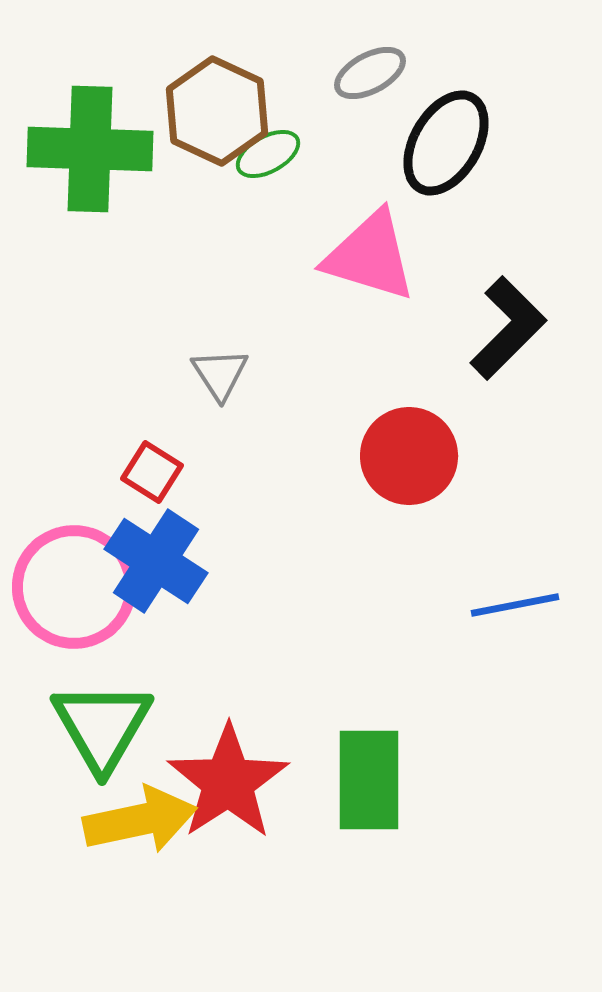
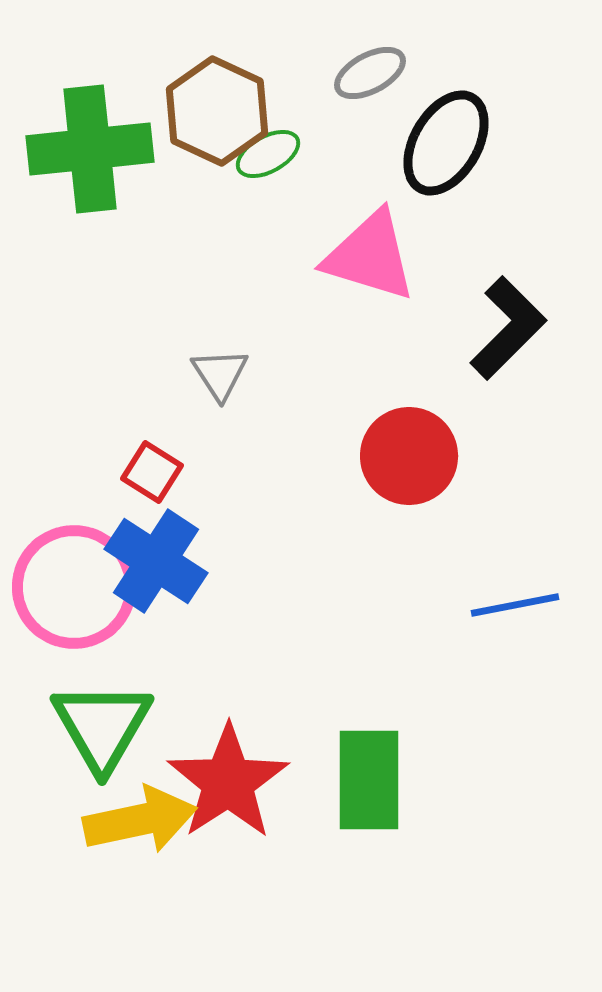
green cross: rotated 8 degrees counterclockwise
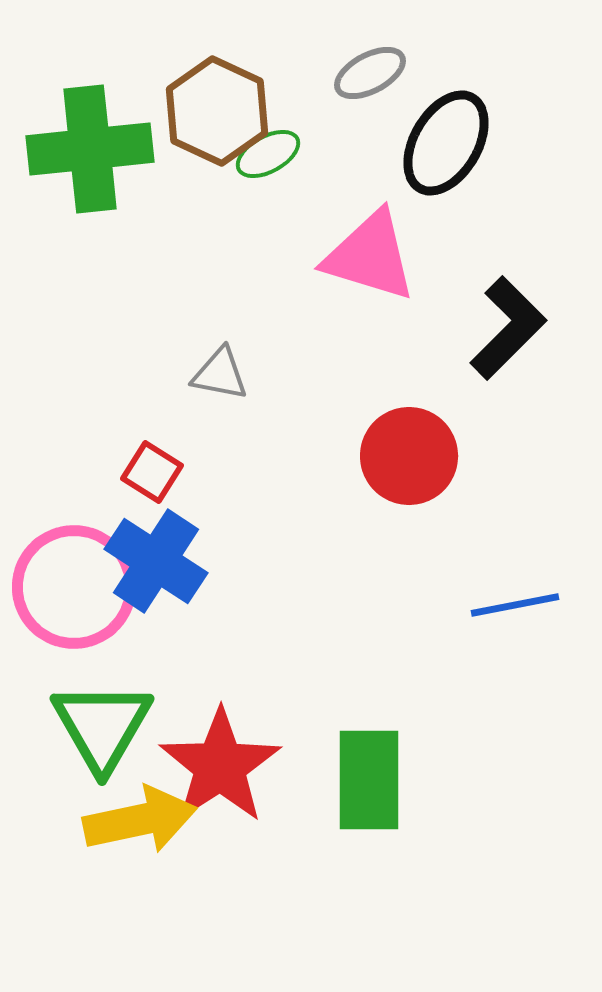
gray triangle: rotated 46 degrees counterclockwise
red star: moved 8 px left, 16 px up
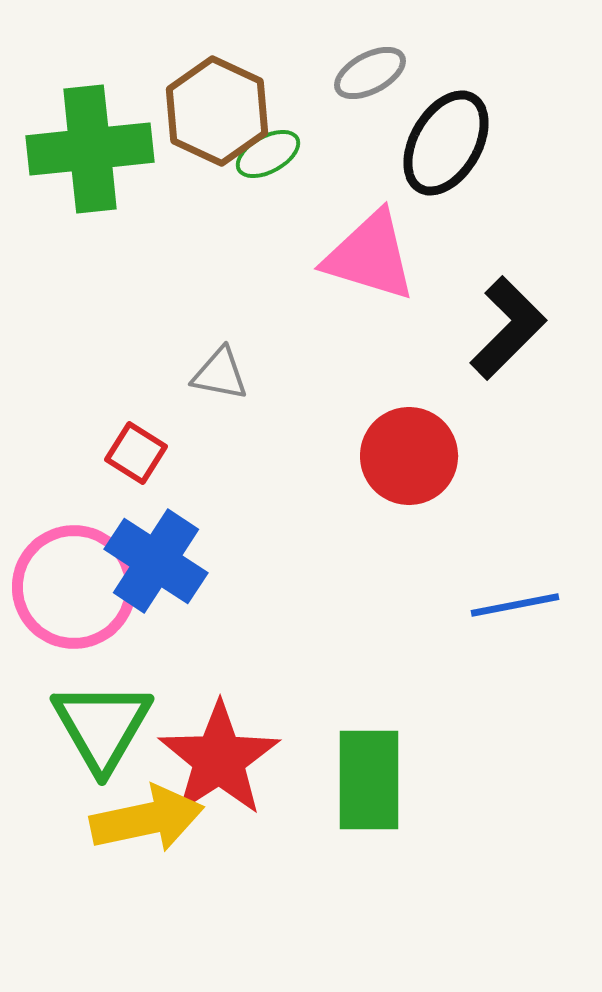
red square: moved 16 px left, 19 px up
red star: moved 1 px left, 7 px up
yellow arrow: moved 7 px right, 1 px up
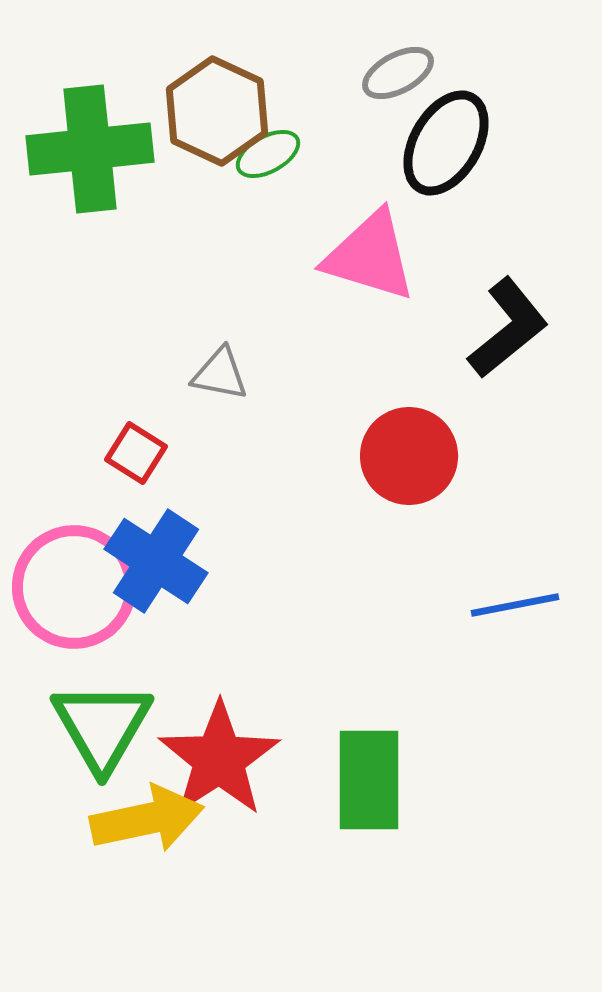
gray ellipse: moved 28 px right
black L-shape: rotated 6 degrees clockwise
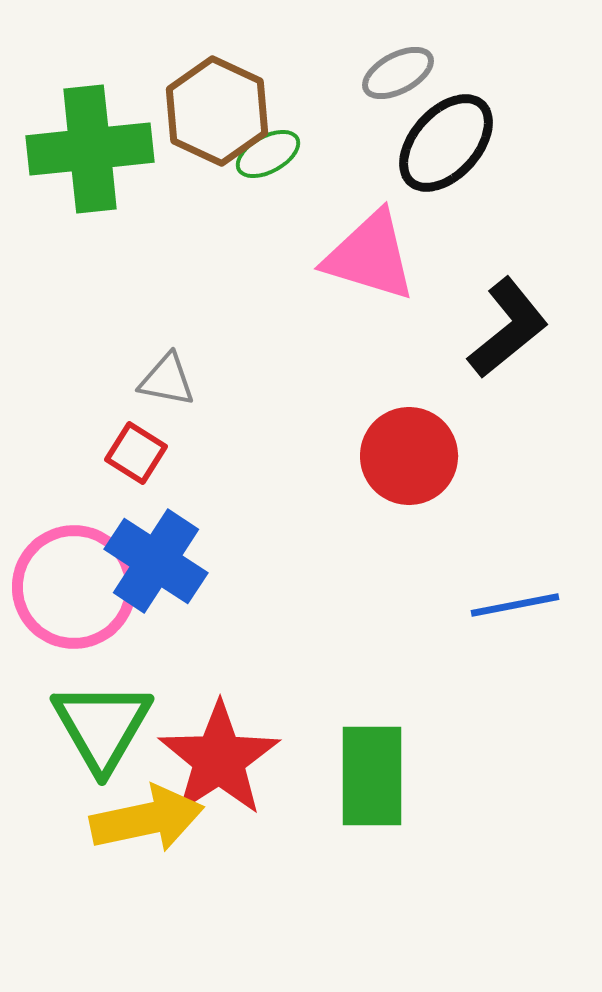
black ellipse: rotated 12 degrees clockwise
gray triangle: moved 53 px left, 6 px down
green rectangle: moved 3 px right, 4 px up
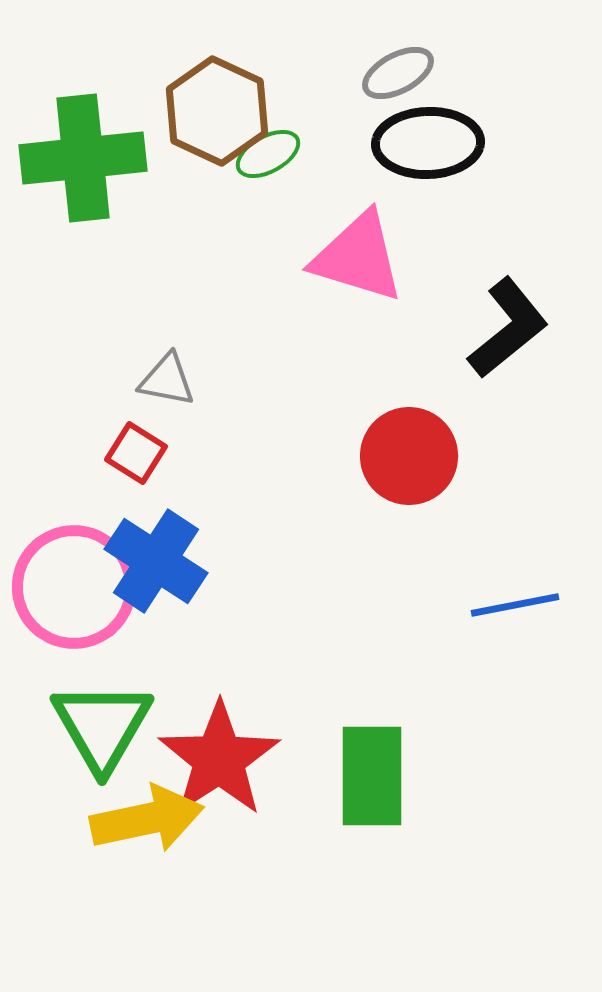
black ellipse: moved 18 px left; rotated 46 degrees clockwise
green cross: moved 7 px left, 9 px down
pink triangle: moved 12 px left, 1 px down
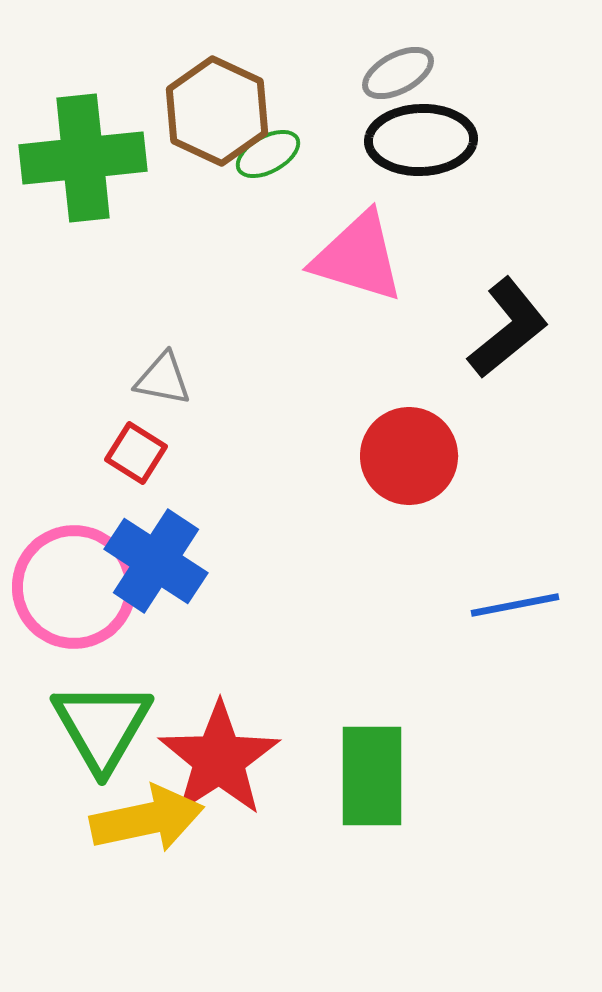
black ellipse: moved 7 px left, 3 px up
gray triangle: moved 4 px left, 1 px up
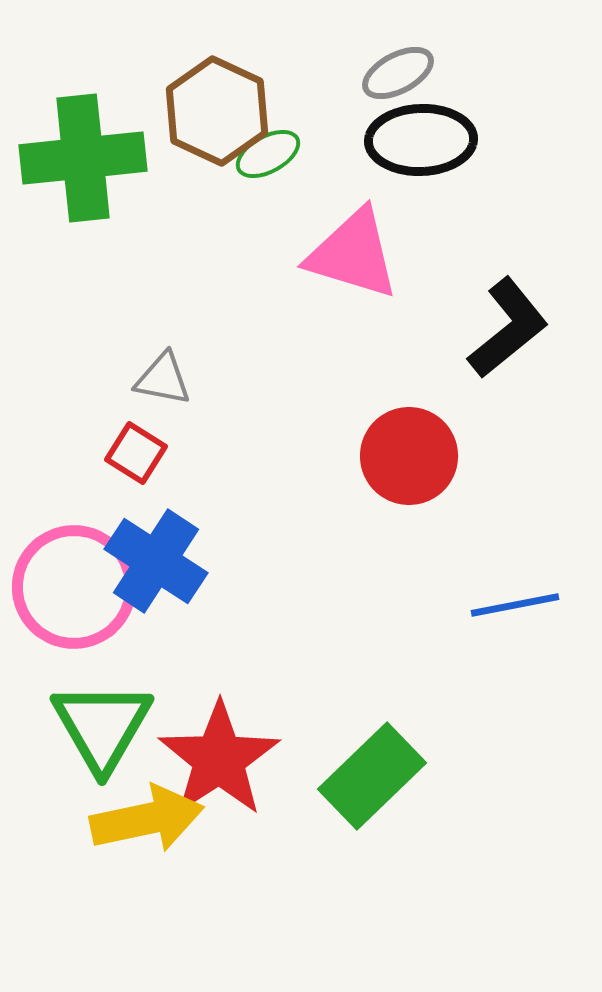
pink triangle: moved 5 px left, 3 px up
green rectangle: rotated 46 degrees clockwise
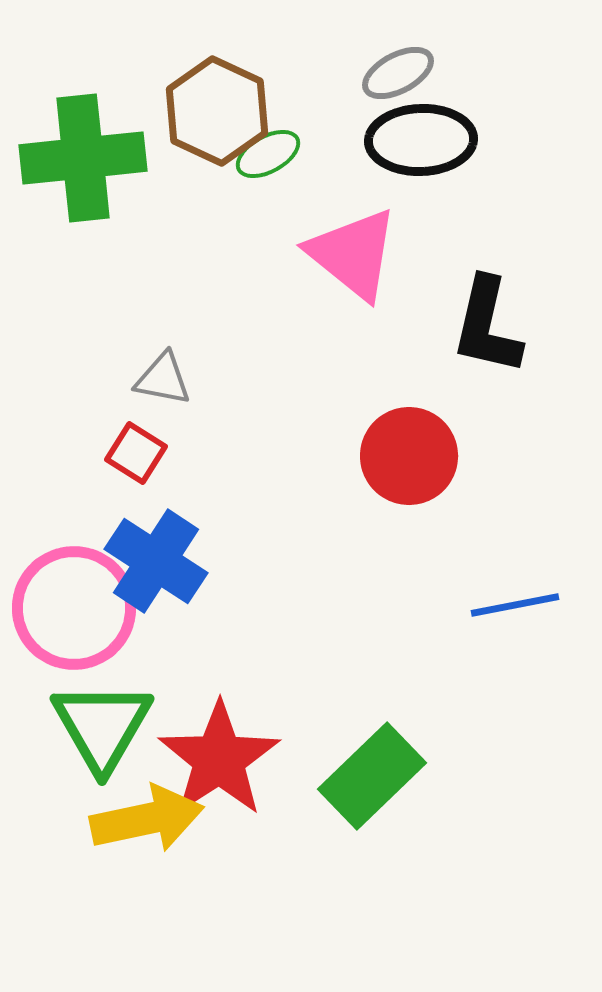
pink triangle: rotated 22 degrees clockwise
black L-shape: moved 21 px left, 2 px up; rotated 142 degrees clockwise
pink circle: moved 21 px down
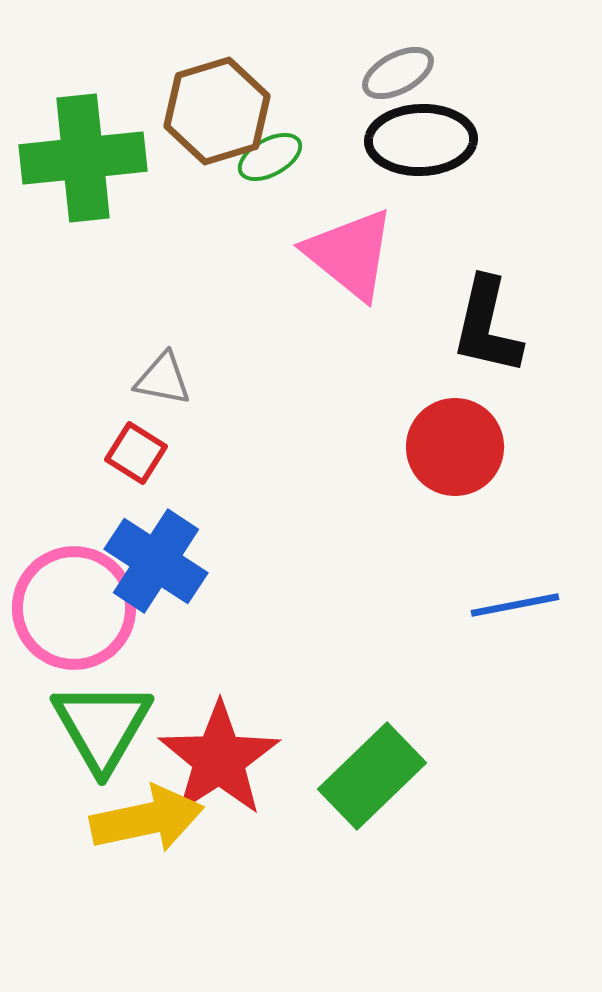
brown hexagon: rotated 18 degrees clockwise
green ellipse: moved 2 px right, 3 px down
pink triangle: moved 3 px left
red circle: moved 46 px right, 9 px up
